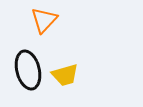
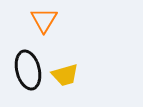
orange triangle: rotated 12 degrees counterclockwise
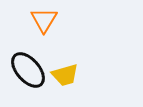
black ellipse: rotated 27 degrees counterclockwise
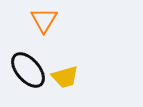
yellow trapezoid: moved 2 px down
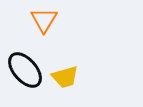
black ellipse: moved 3 px left
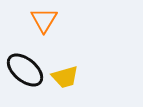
black ellipse: rotated 9 degrees counterclockwise
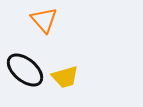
orange triangle: rotated 12 degrees counterclockwise
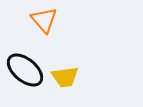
yellow trapezoid: rotated 8 degrees clockwise
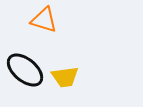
orange triangle: rotated 32 degrees counterclockwise
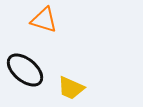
yellow trapezoid: moved 6 px right, 11 px down; rotated 32 degrees clockwise
